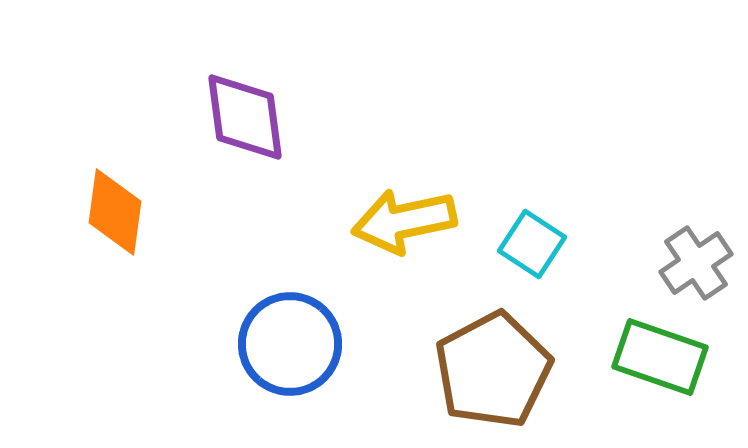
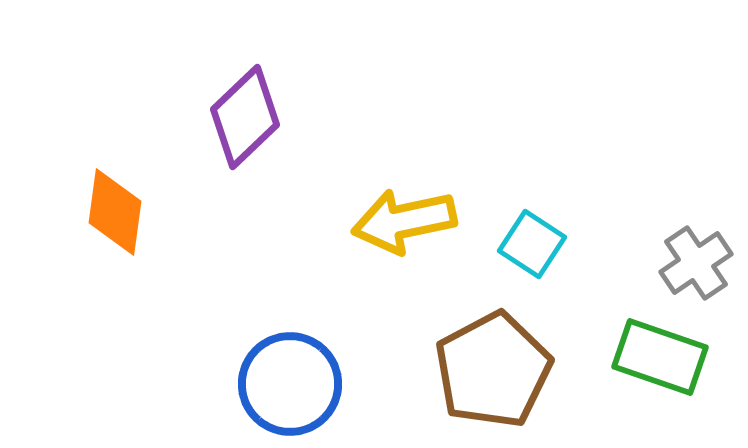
purple diamond: rotated 54 degrees clockwise
blue circle: moved 40 px down
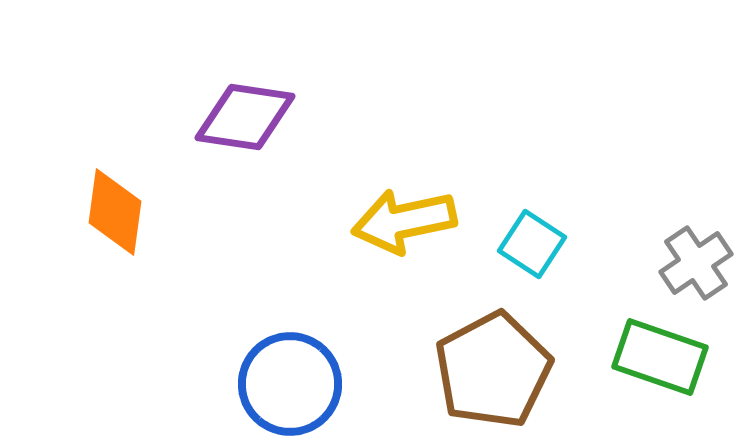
purple diamond: rotated 52 degrees clockwise
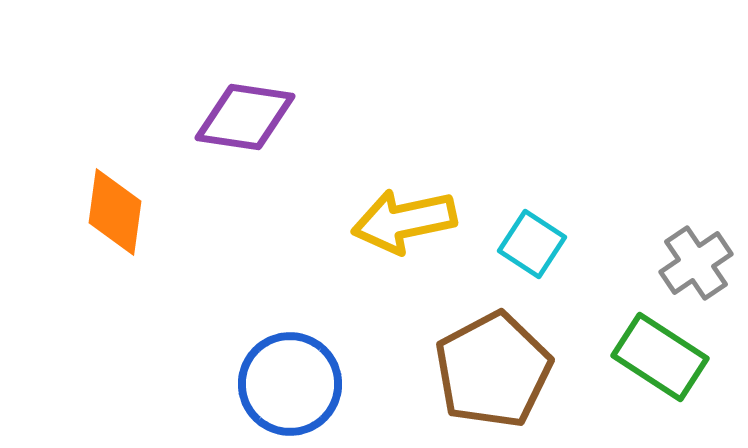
green rectangle: rotated 14 degrees clockwise
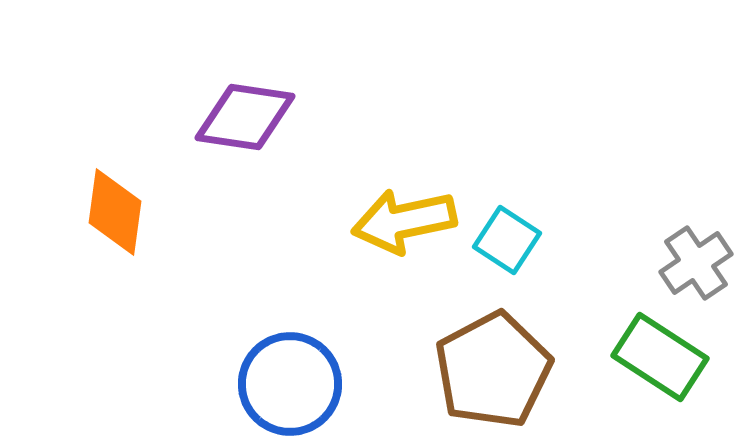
cyan square: moved 25 px left, 4 px up
